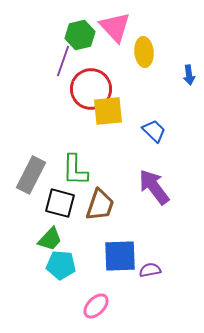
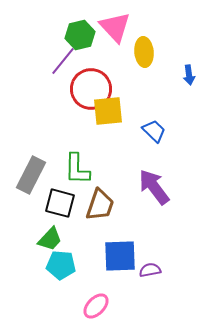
purple line: rotated 20 degrees clockwise
green L-shape: moved 2 px right, 1 px up
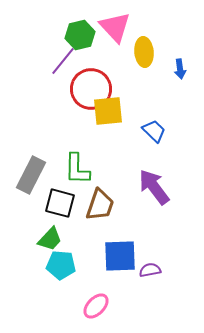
blue arrow: moved 9 px left, 6 px up
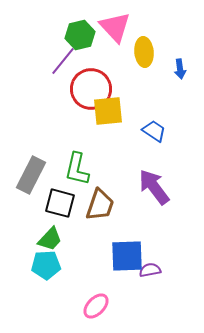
blue trapezoid: rotated 10 degrees counterclockwise
green L-shape: rotated 12 degrees clockwise
blue square: moved 7 px right
cyan pentagon: moved 15 px left; rotated 8 degrees counterclockwise
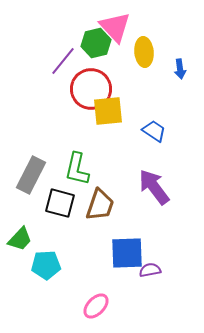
green hexagon: moved 16 px right, 8 px down
green trapezoid: moved 30 px left
blue square: moved 3 px up
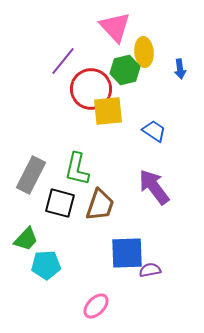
green hexagon: moved 29 px right, 27 px down
green trapezoid: moved 6 px right
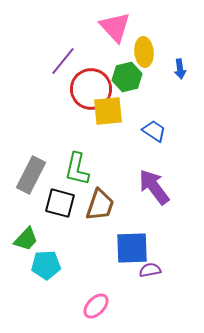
green hexagon: moved 2 px right, 7 px down
blue square: moved 5 px right, 5 px up
